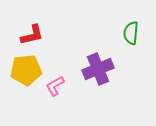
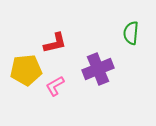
red L-shape: moved 23 px right, 8 px down
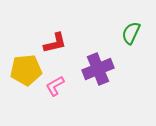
green semicircle: rotated 20 degrees clockwise
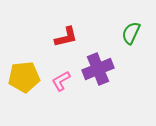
red L-shape: moved 11 px right, 6 px up
yellow pentagon: moved 2 px left, 7 px down
pink L-shape: moved 6 px right, 5 px up
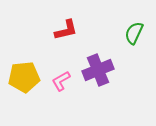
green semicircle: moved 3 px right
red L-shape: moved 7 px up
purple cross: moved 1 px down
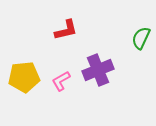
green semicircle: moved 7 px right, 5 px down
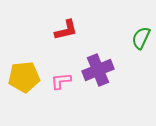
pink L-shape: rotated 25 degrees clockwise
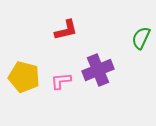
yellow pentagon: rotated 20 degrees clockwise
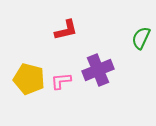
yellow pentagon: moved 5 px right, 2 px down
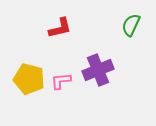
red L-shape: moved 6 px left, 2 px up
green semicircle: moved 10 px left, 13 px up
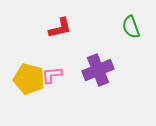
green semicircle: moved 2 px down; rotated 45 degrees counterclockwise
pink L-shape: moved 9 px left, 6 px up
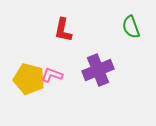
red L-shape: moved 3 px right, 2 px down; rotated 115 degrees clockwise
pink L-shape: rotated 25 degrees clockwise
